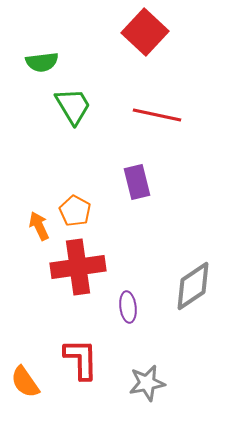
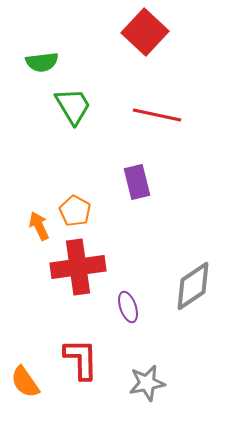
purple ellipse: rotated 12 degrees counterclockwise
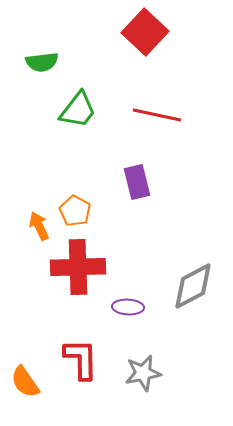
green trapezoid: moved 5 px right, 4 px down; rotated 69 degrees clockwise
red cross: rotated 6 degrees clockwise
gray diamond: rotated 6 degrees clockwise
purple ellipse: rotated 68 degrees counterclockwise
gray star: moved 4 px left, 10 px up
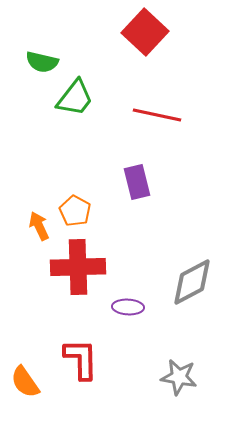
green semicircle: rotated 20 degrees clockwise
green trapezoid: moved 3 px left, 12 px up
gray diamond: moved 1 px left, 4 px up
gray star: moved 36 px right, 4 px down; rotated 21 degrees clockwise
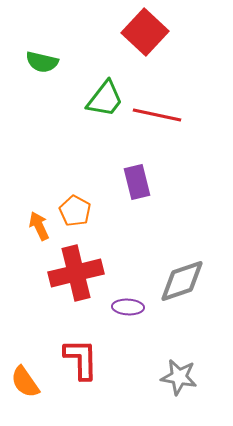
green trapezoid: moved 30 px right, 1 px down
red cross: moved 2 px left, 6 px down; rotated 12 degrees counterclockwise
gray diamond: moved 10 px left, 1 px up; rotated 9 degrees clockwise
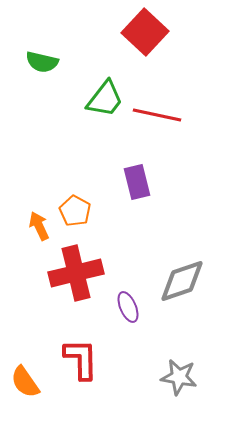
purple ellipse: rotated 64 degrees clockwise
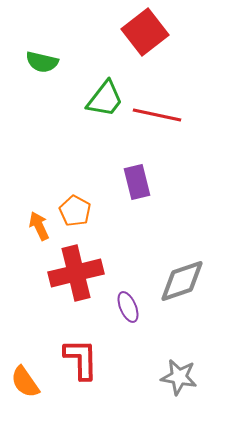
red square: rotated 9 degrees clockwise
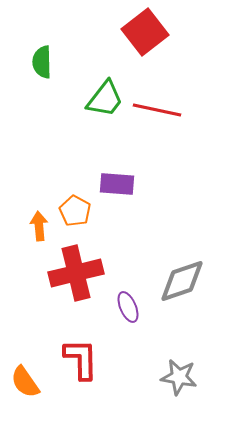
green semicircle: rotated 76 degrees clockwise
red line: moved 5 px up
purple rectangle: moved 20 px left, 2 px down; rotated 72 degrees counterclockwise
orange arrow: rotated 20 degrees clockwise
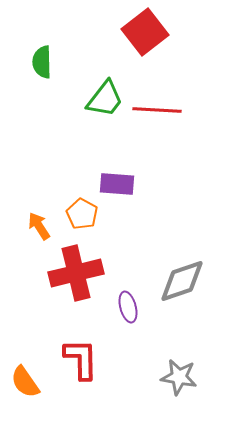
red line: rotated 9 degrees counterclockwise
orange pentagon: moved 7 px right, 3 px down
orange arrow: rotated 28 degrees counterclockwise
purple ellipse: rotated 8 degrees clockwise
